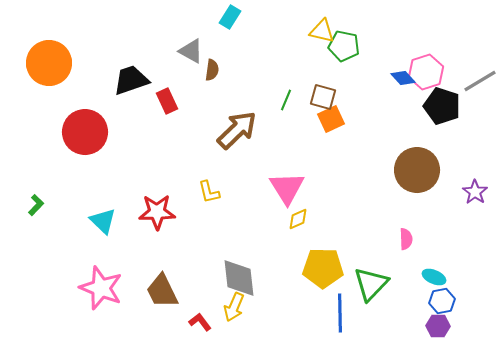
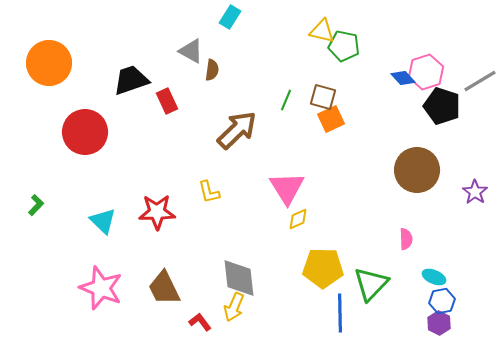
brown trapezoid: moved 2 px right, 3 px up
purple hexagon: moved 1 px right, 3 px up; rotated 25 degrees clockwise
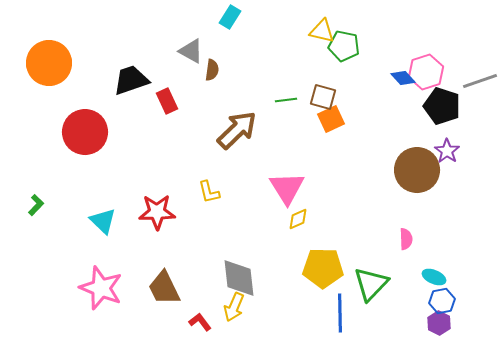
gray line: rotated 12 degrees clockwise
green line: rotated 60 degrees clockwise
purple star: moved 28 px left, 41 px up
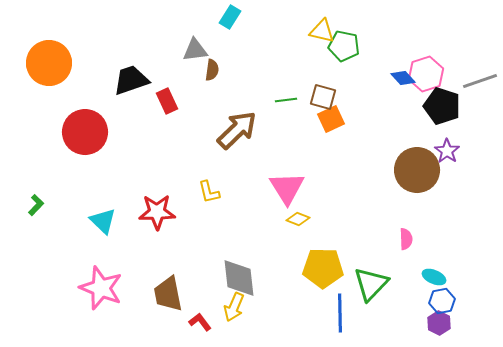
gray triangle: moved 4 px right, 1 px up; rotated 36 degrees counterclockwise
pink hexagon: moved 2 px down
yellow diamond: rotated 45 degrees clockwise
brown trapezoid: moved 4 px right, 6 px down; rotated 15 degrees clockwise
